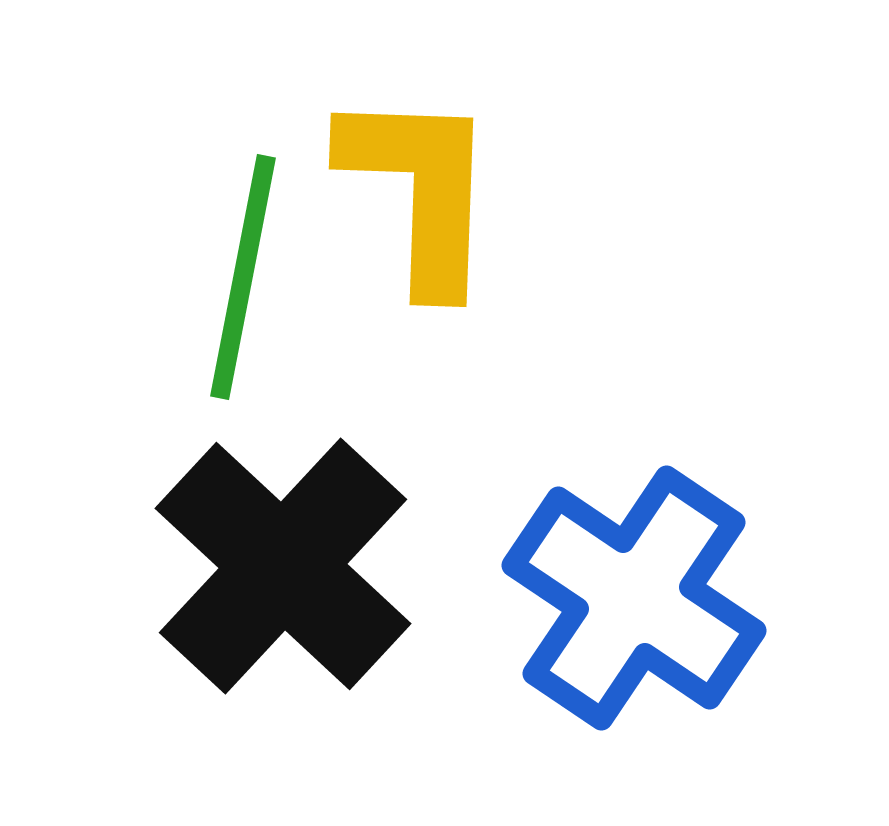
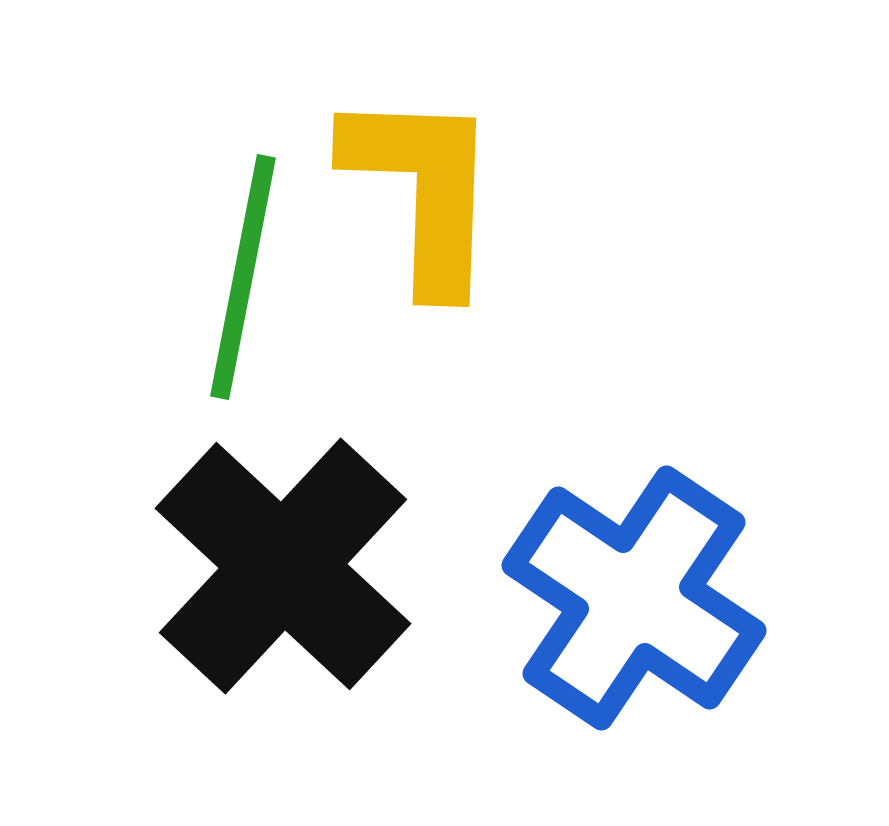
yellow L-shape: moved 3 px right
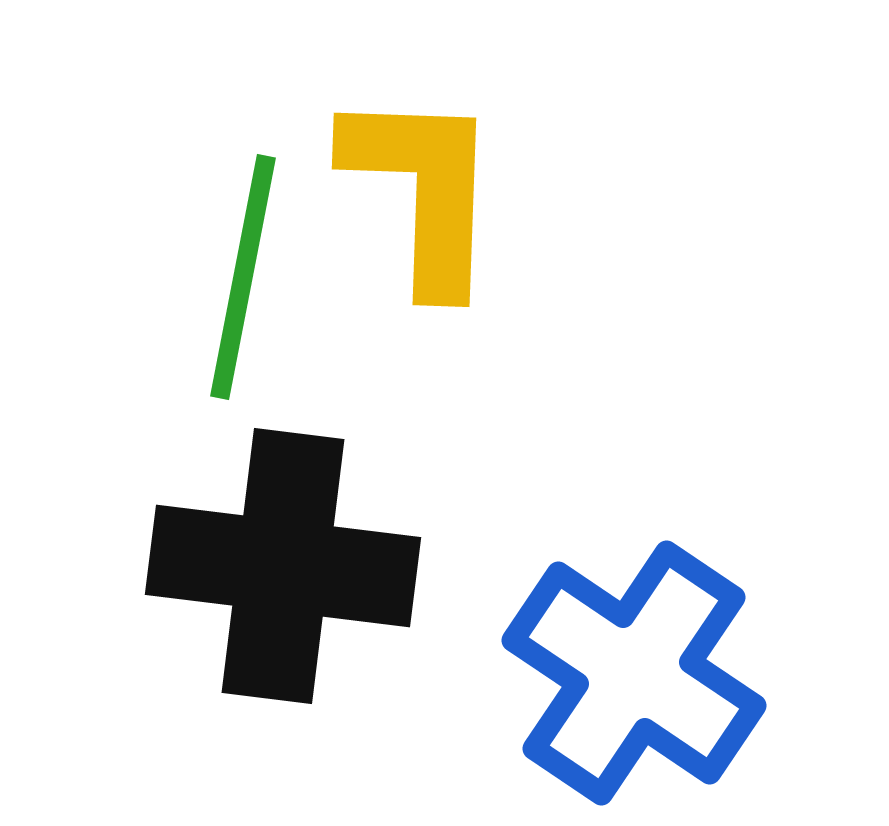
black cross: rotated 36 degrees counterclockwise
blue cross: moved 75 px down
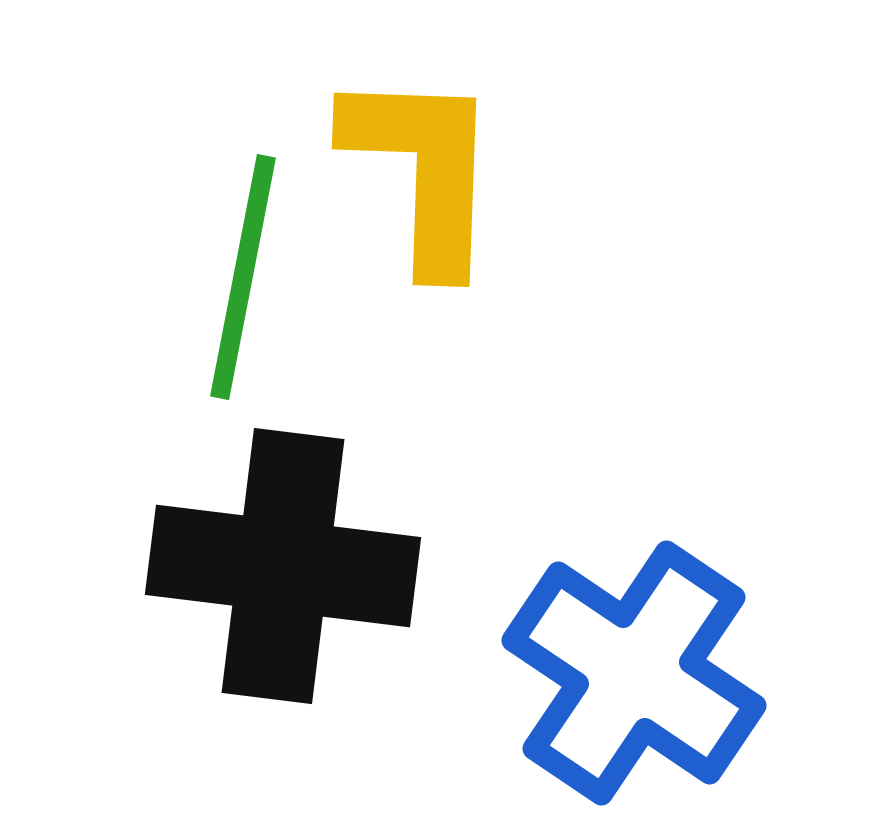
yellow L-shape: moved 20 px up
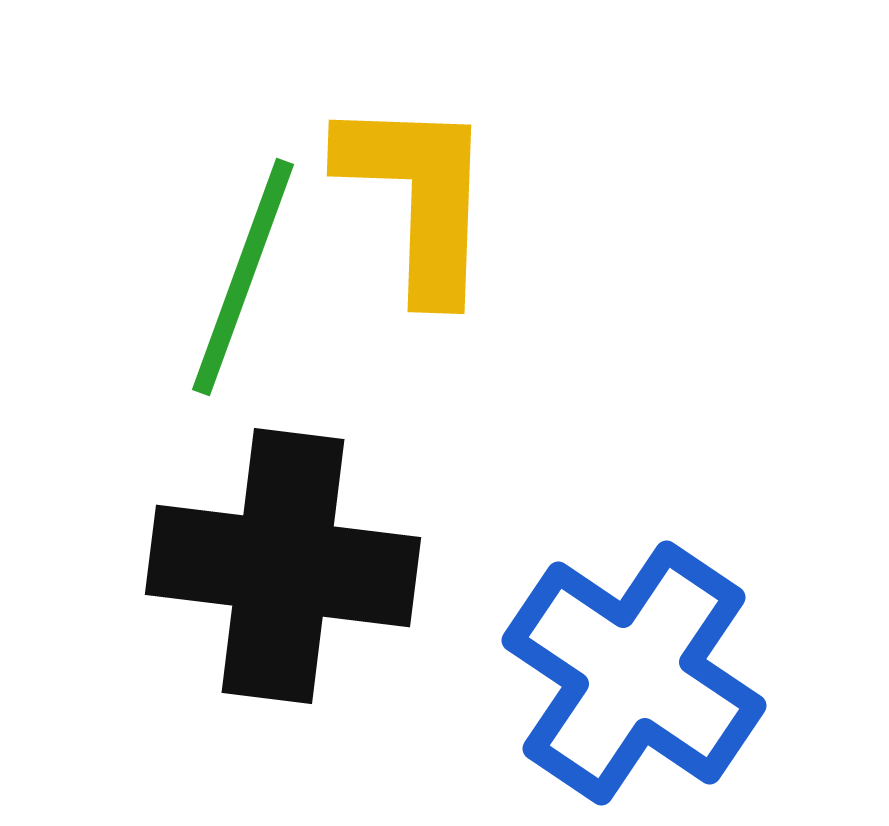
yellow L-shape: moved 5 px left, 27 px down
green line: rotated 9 degrees clockwise
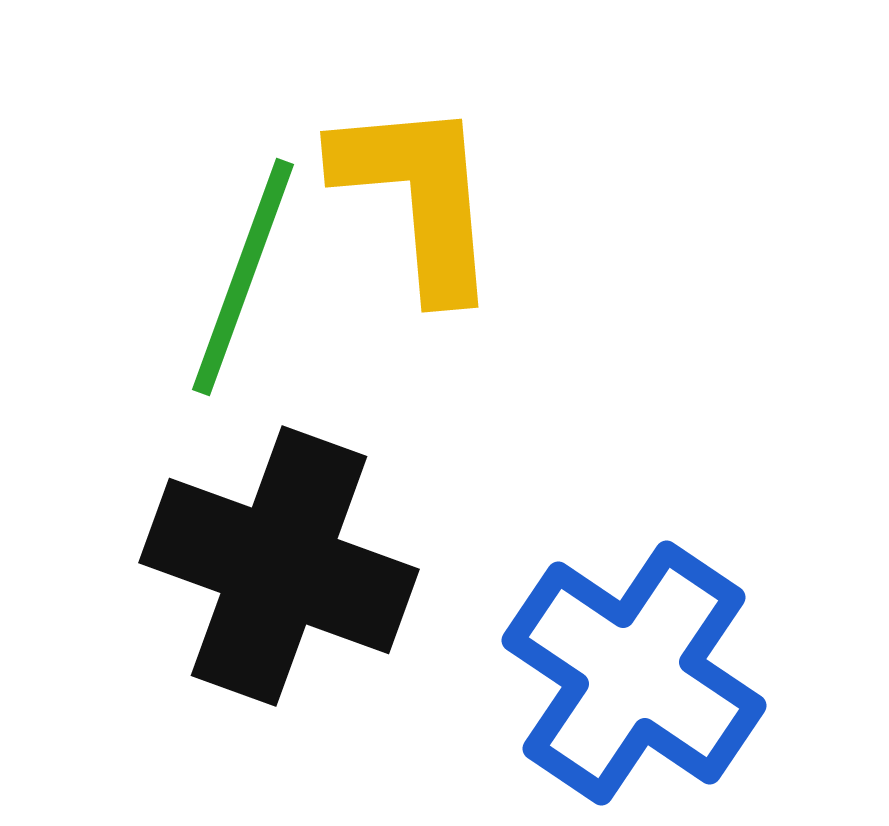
yellow L-shape: rotated 7 degrees counterclockwise
black cross: moved 4 px left; rotated 13 degrees clockwise
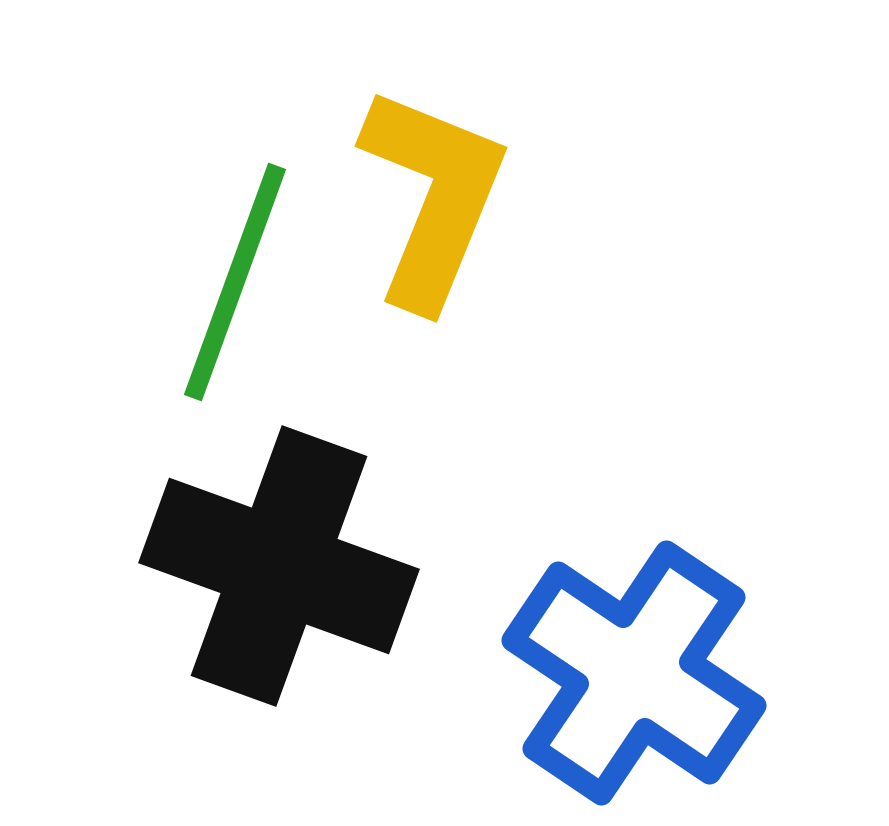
yellow L-shape: moved 15 px right; rotated 27 degrees clockwise
green line: moved 8 px left, 5 px down
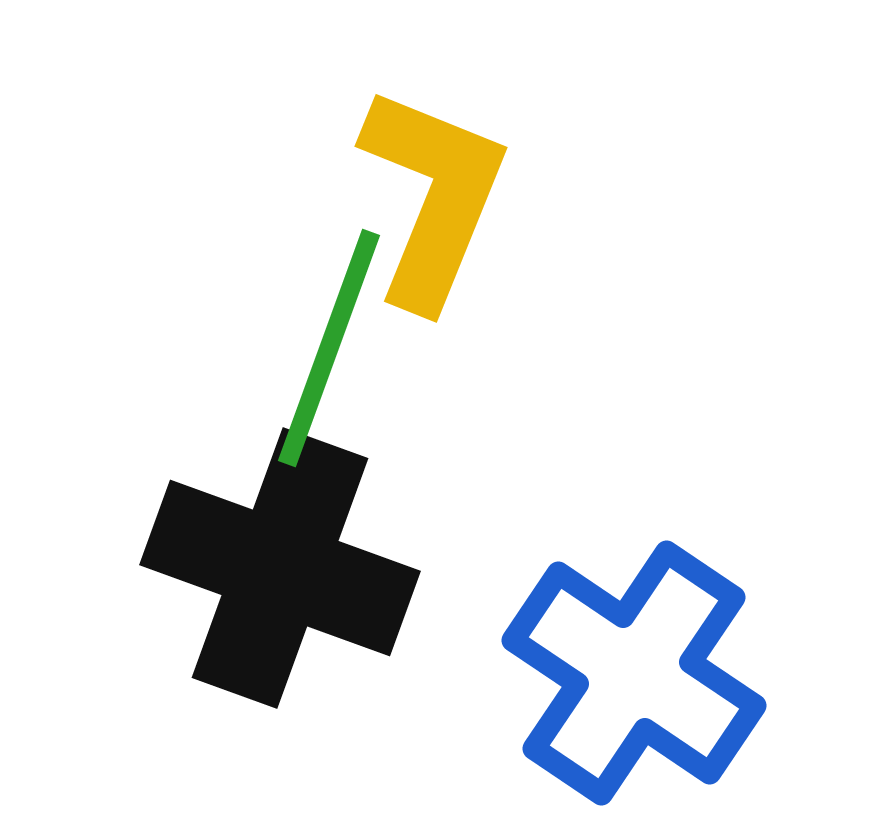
green line: moved 94 px right, 66 px down
black cross: moved 1 px right, 2 px down
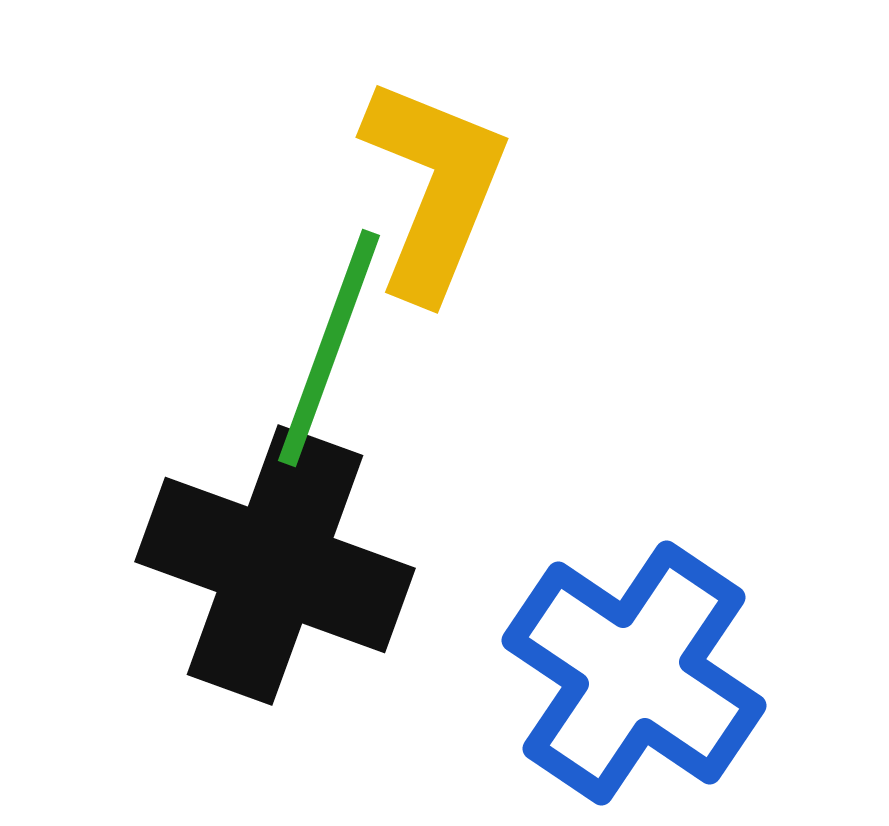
yellow L-shape: moved 1 px right, 9 px up
black cross: moved 5 px left, 3 px up
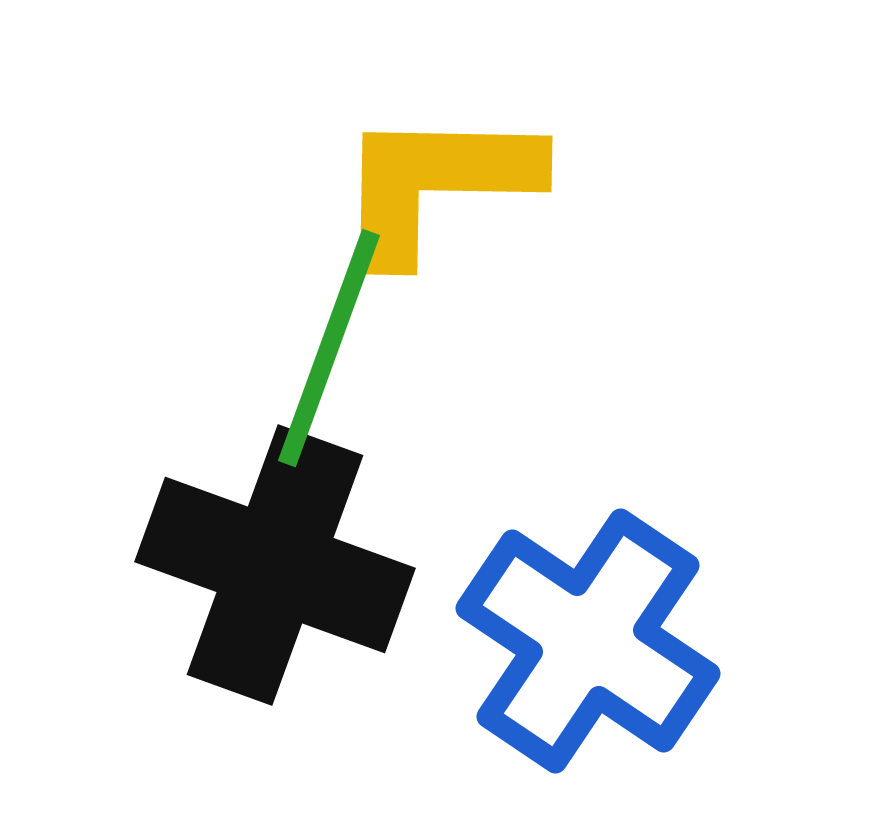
yellow L-shape: moved 2 px right, 4 px up; rotated 111 degrees counterclockwise
blue cross: moved 46 px left, 32 px up
